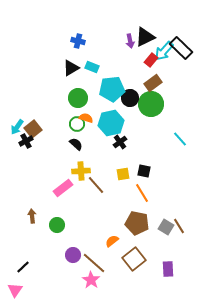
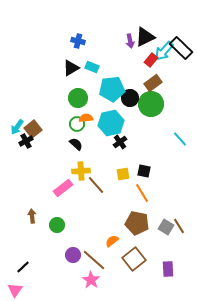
orange semicircle at (86, 118): rotated 24 degrees counterclockwise
brown line at (94, 263): moved 3 px up
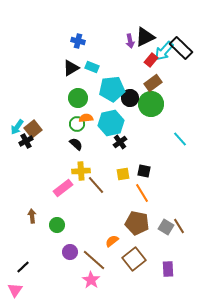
purple circle at (73, 255): moved 3 px left, 3 px up
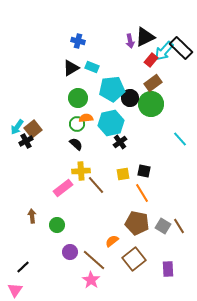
gray square at (166, 227): moved 3 px left, 1 px up
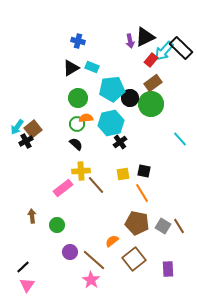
pink triangle at (15, 290): moved 12 px right, 5 px up
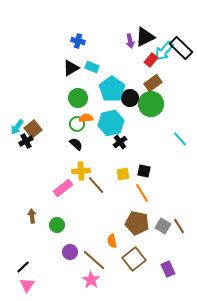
cyan pentagon at (112, 89): rotated 30 degrees counterclockwise
orange semicircle at (112, 241): rotated 64 degrees counterclockwise
purple rectangle at (168, 269): rotated 21 degrees counterclockwise
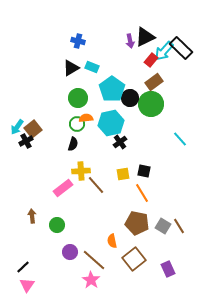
brown rectangle at (153, 83): moved 1 px right, 1 px up
black semicircle at (76, 144): moved 3 px left; rotated 64 degrees clockwise
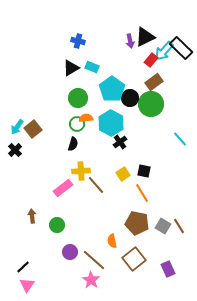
cyan hexagon at (111, 123): rotated 20 degrees counterclockwise
black cross at (26, 141): moved 11 px left, 9 px down; rotated 16 degrees counterclockwise
yellow square at (123, 174): rotated 24 degrees counterclockwise
